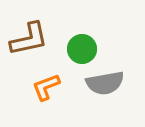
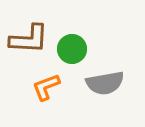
brown L-shape: rotated 15 degrees clockwise
green circle: moved 10 px left
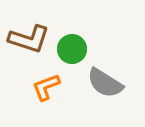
brown L-shape: rotated 15 degrees clockwise
gray semicircle: rotated 42 degrees clockwise
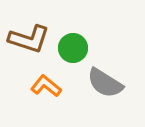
green circle: moved 1 px right, 1 px up
orange L-shape: moved 1 px up; rotated 60 degrees clockwise
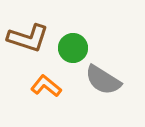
brown L-shape: moved 1 px left, 1 px up
gray semicircle: moved 2 px left, 3 px up
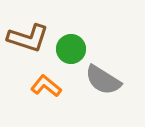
green circle: moved 2 px left, 1 px down
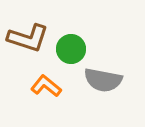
gray semicircle: rotated 21 degrees counterclockwise
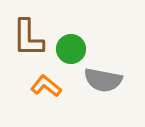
brown L-shape: rotated 72 degrees clockwise
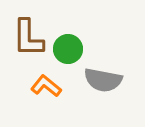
green circle: moved 3 px left
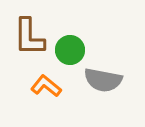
brown L-shape: moved 1 px right, 1 px up
green circle: moved 2 px right, 1 px down
